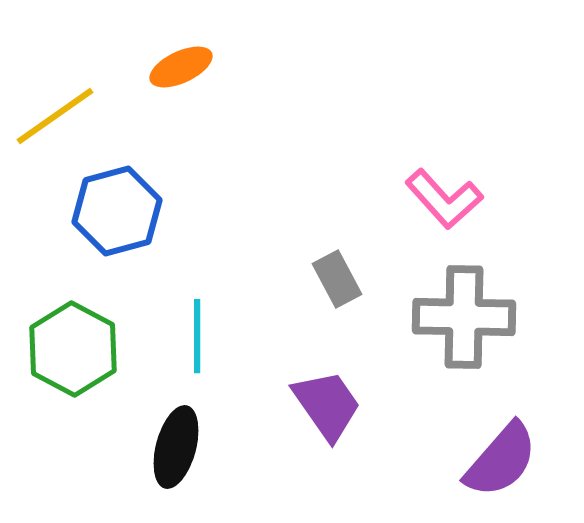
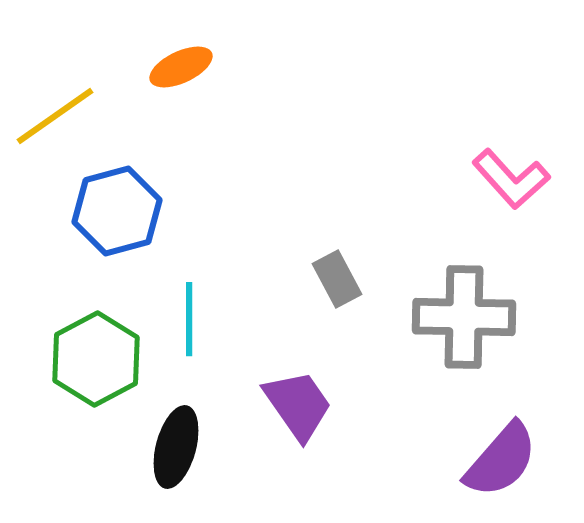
pink L-shape: moved 67 px right, 20 px up
cyan line: moved 8 px left, 17 px up
green hexagon: moved 23 px right, 10 px down; rotated 4 degrees clockwise
purple trapezoid: moved 29 px left
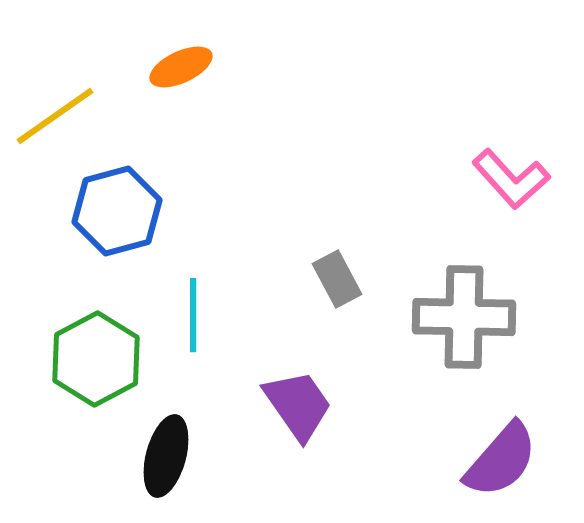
cyan line: moved 4 px right, 4 px up
black ellipse: moved 10 px left, 9 px down
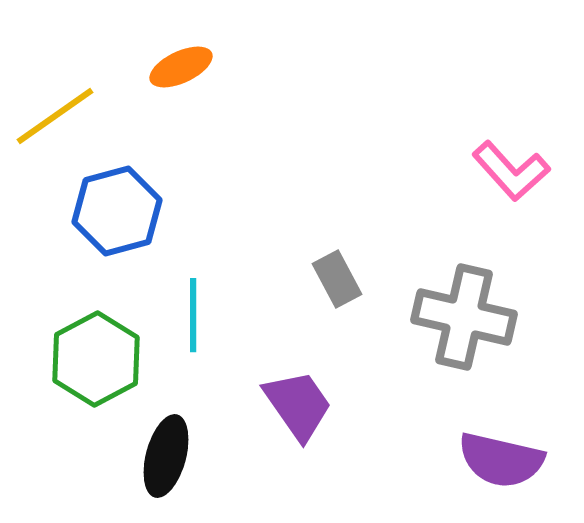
pink L-shape: moved 8 px up
gray cross: rotated 12 degrees clockwise
purple semicircle: rotated 62 degrees clockwise
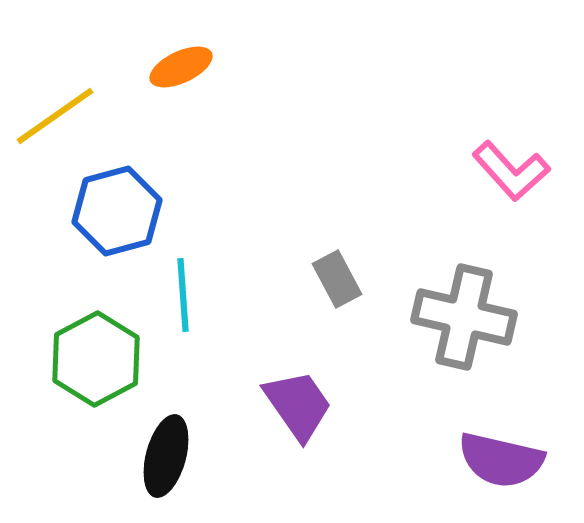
cyan line: moved 10 px left, 20 px up; rotated 4 degrees counterclockwise
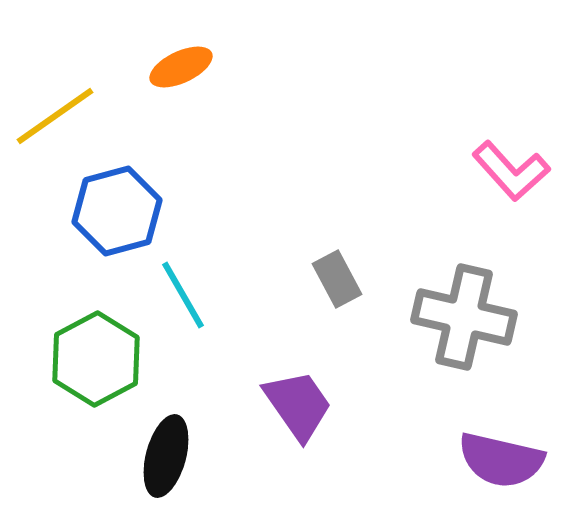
cyan line: rotated 26 degrees counterclockwise
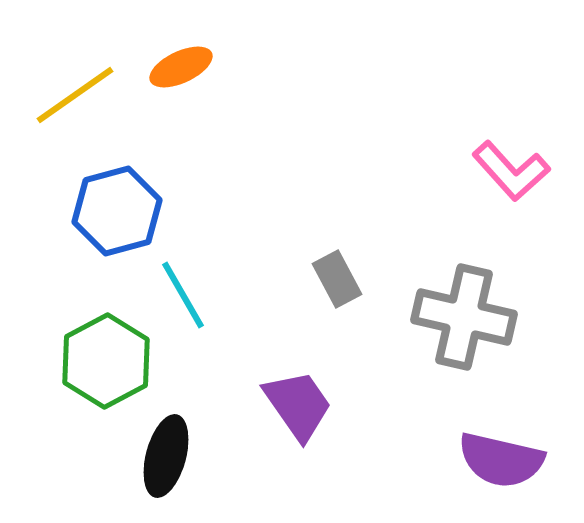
yellow line: moved 20 px right, 21 px up
green hexagon: moved 10 px right, 2 px down
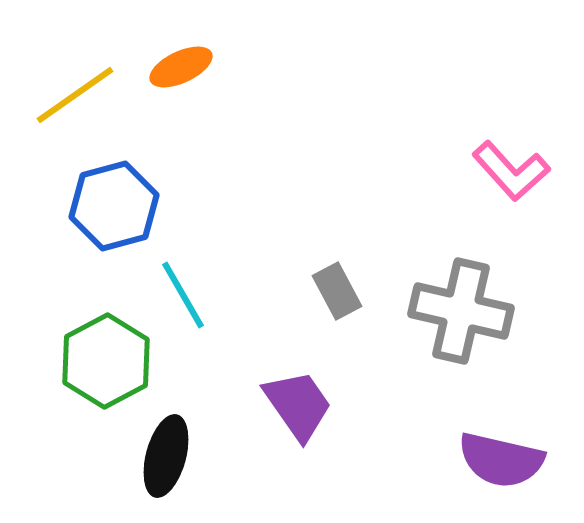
blue hexagon: moved 3 px left, 5 px up
gray rectangle: moved 12 px down
gray cross: moved 3 px left, 6 px up
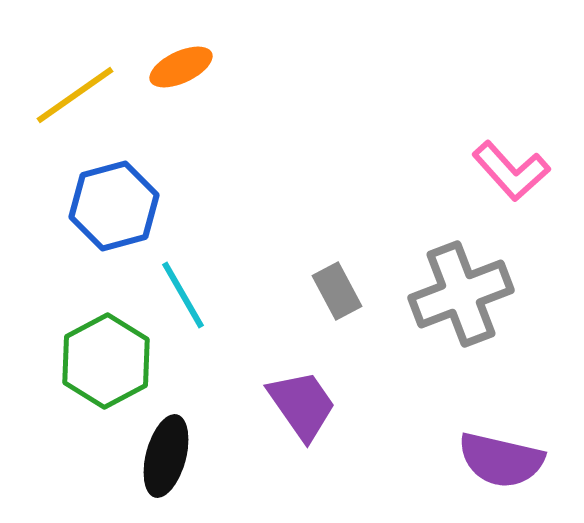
gray cross: moved 17 px up; rotated 34 degrees counterclockwise
purple trapezoid: moved 4 px right
